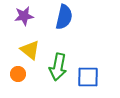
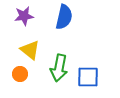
green arrow: moved 1 px right, 1 px down
orange circle: moved 2 px right
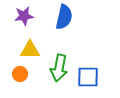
yellow triangle: rotated 40 degrees counterclockwise
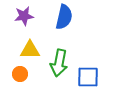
green arrow: moved 5 px up
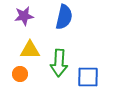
green arrow: rotated 8 degrees counterclockwise
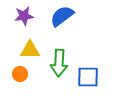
blue semicircle: moved 2 px left, 1 px up; rotated 140 degrees counterclockwise
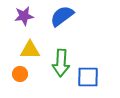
green arrow: moved 2 px right
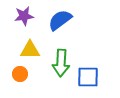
blue semicircle: moved 2 px left, 4 px down
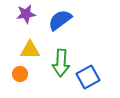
purple star: moved 2 px right, 2 px up
blue square: rotated 30 degrees counterclockwise
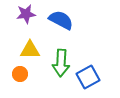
blue semicircle: moved 1 px right; rotated 65 degrees clockwise
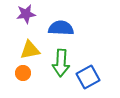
blue semicircle: moved 8 px down; rotated 25 degrees counterclockwise
yellow triangle: rotated 10 degrees counterclockwise
orange circle: moved 3 px right, 1 px up
